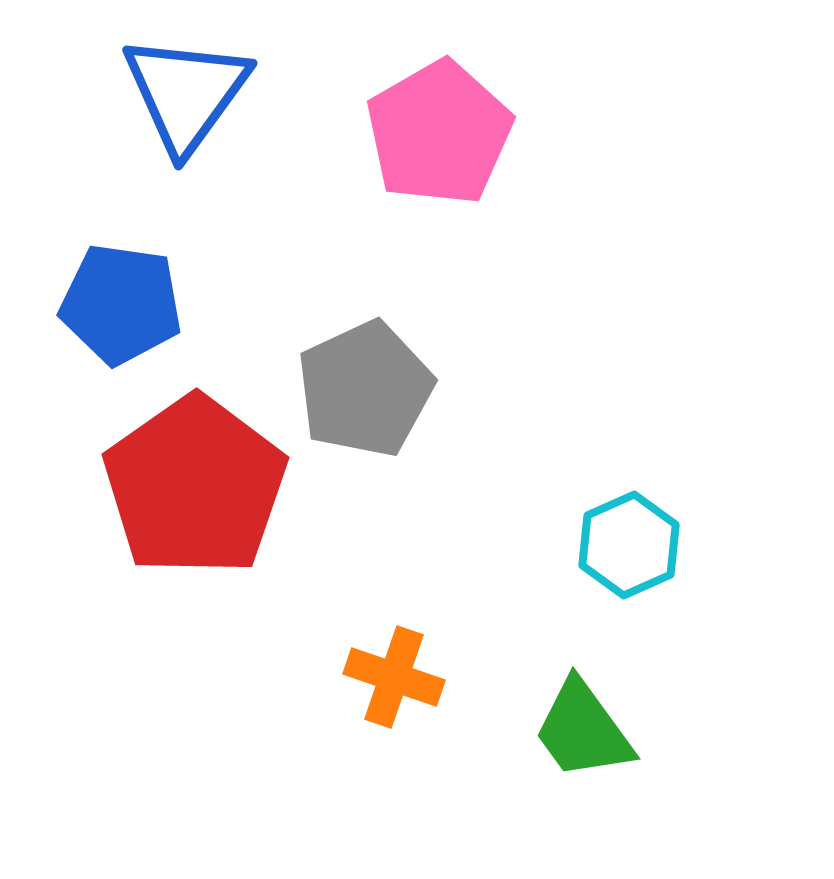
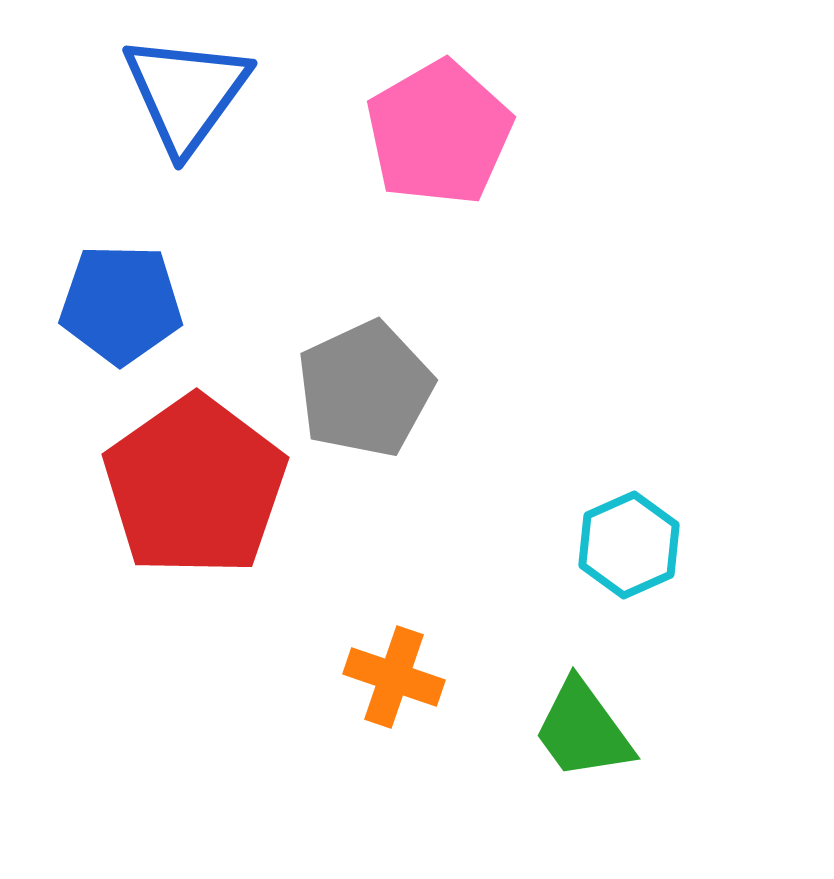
blue pentagon: rotated 7 degrees counterclockwise
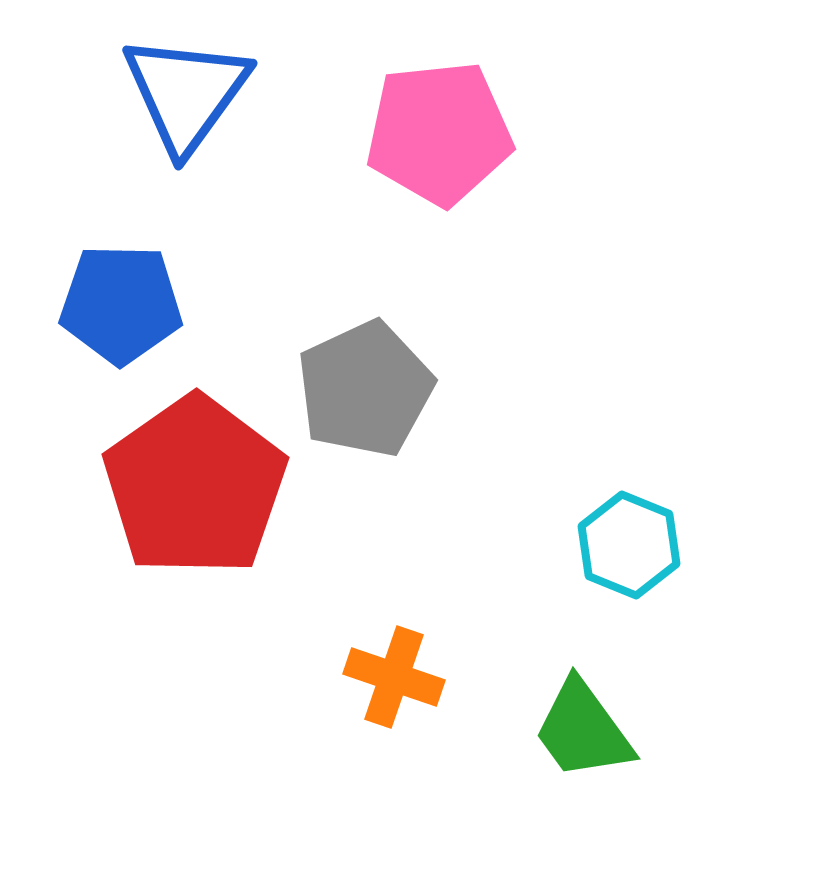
pink pentagon: rotated 24 degrees clockwise
cyan hexagon: rotated 14 degrees counterclockwise
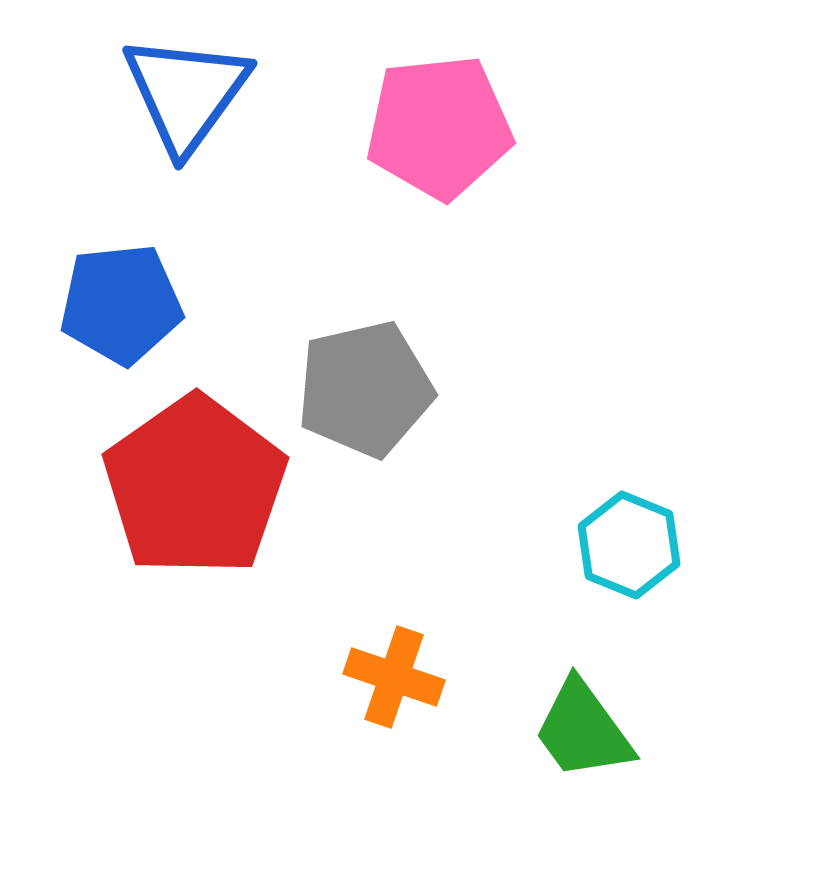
pink pentagon: moved 6 px up
blue pentagon: rotated 7 degrees counterclockwise
gray pentagon: rotated 12 degrees clockwise
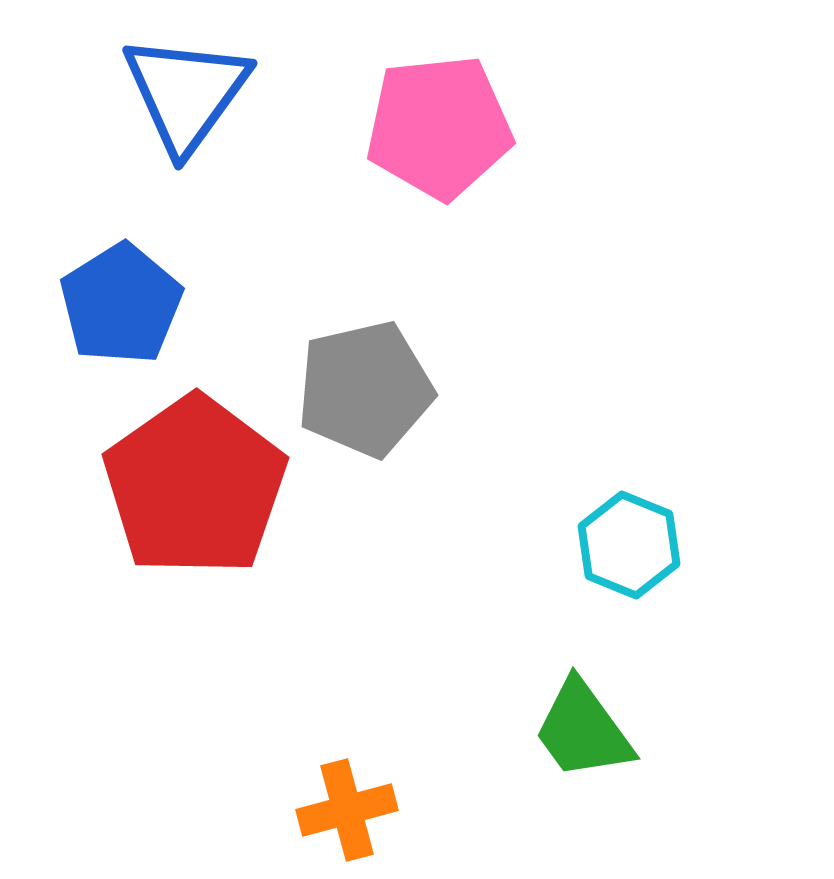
blue pentagon: rotated 26 degrees counterclockwise
orange cross: moved 47 px left, 133 px down; rotated 34 degrees counterclockwise
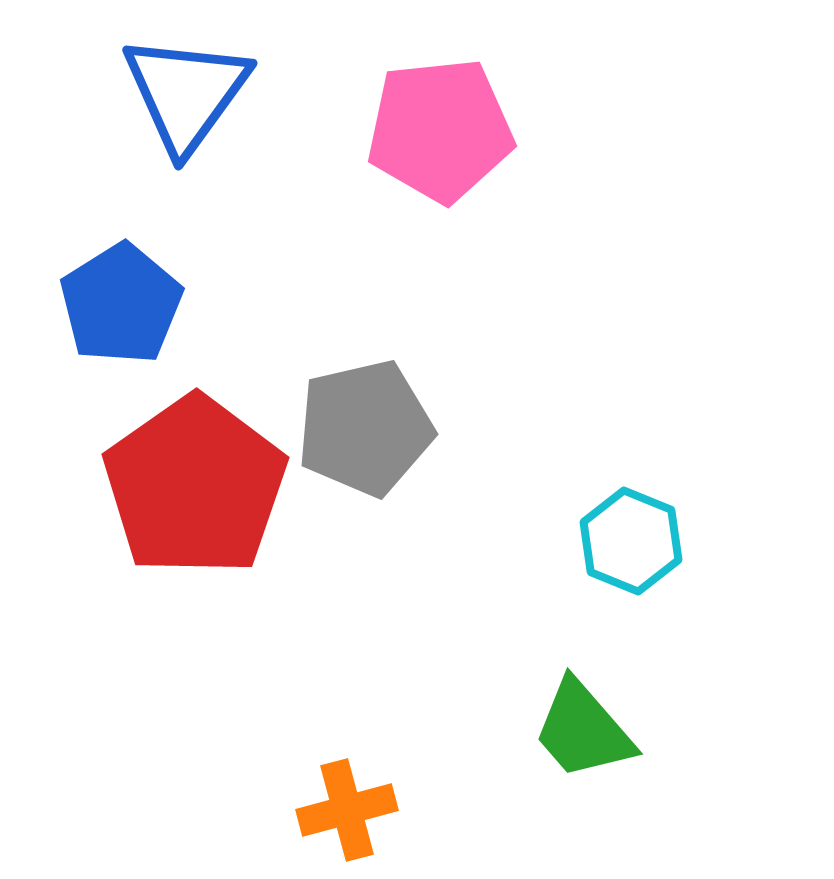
pink pentagon: moved 1 px right, 3 px down
gray pentagon: moved 39 px down
cyan hexagon: moved 2 px right, 4 px up
green trapezoid: rotated 5 degrees counterclockwise
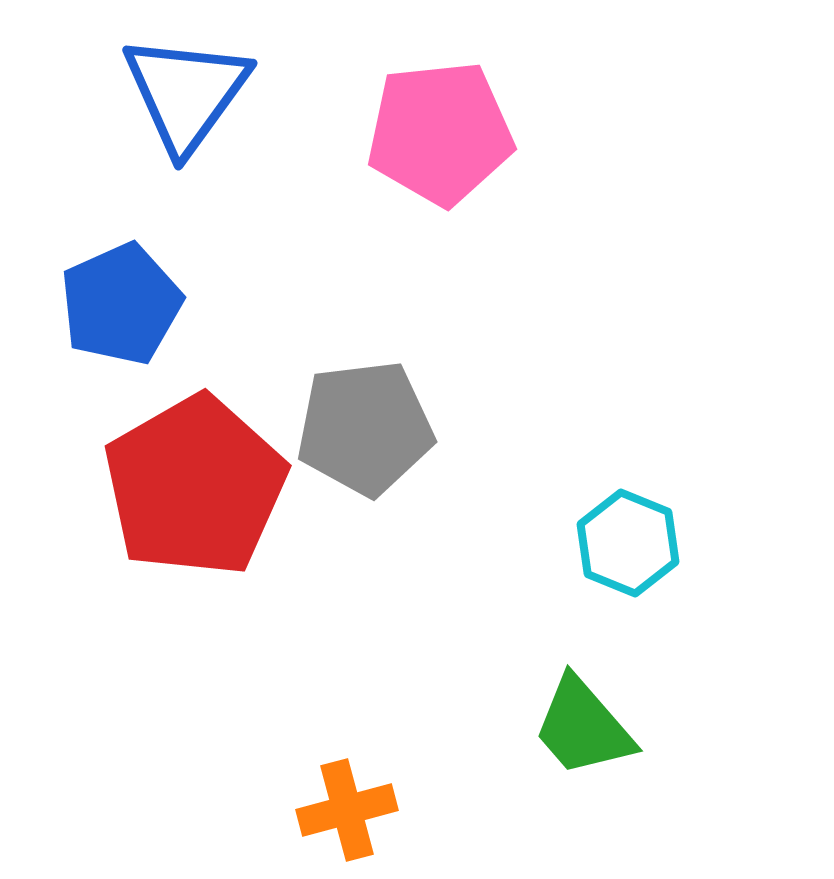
pink pentagon: moved 3 px down
blue pentagon: rotated 8 degrees clockwise
gray pentagon: rotated 6 degrees clockwise
red pentagon: rotated 5 degrees clockwise
cyan hexagon: moved 3 px left, 2 px down
green trapezoid: moved 3 px up
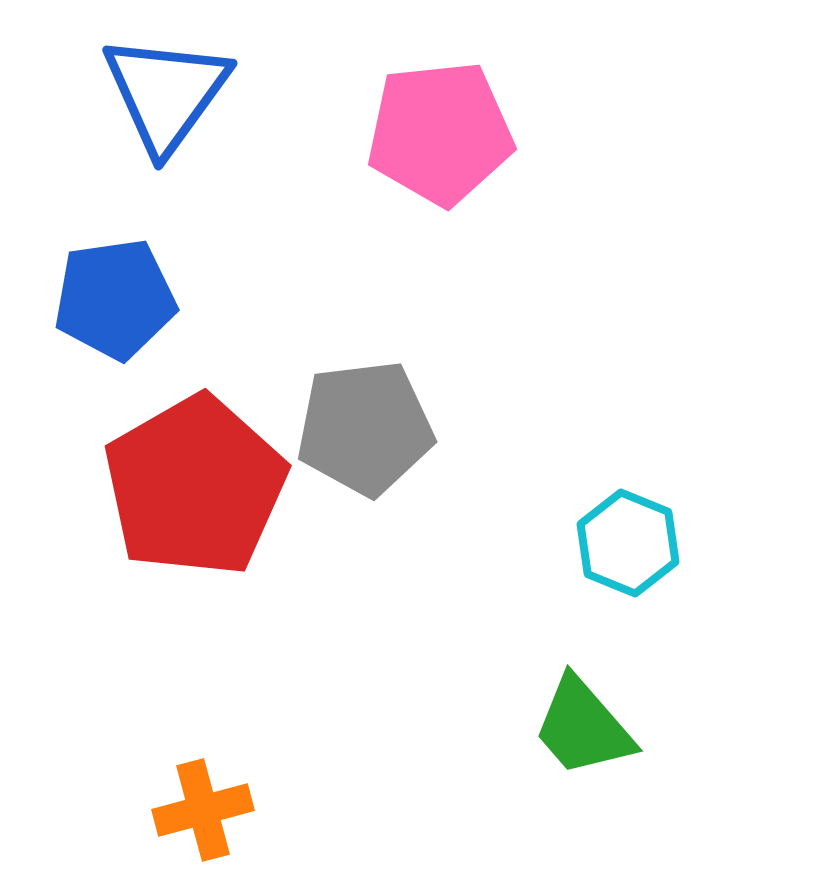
blue triangle: moved 20 px left
blue pentagon: moved 6 px left, 5 px up; rotated 16 degrees clockwise
orange cross: moved 144 px left
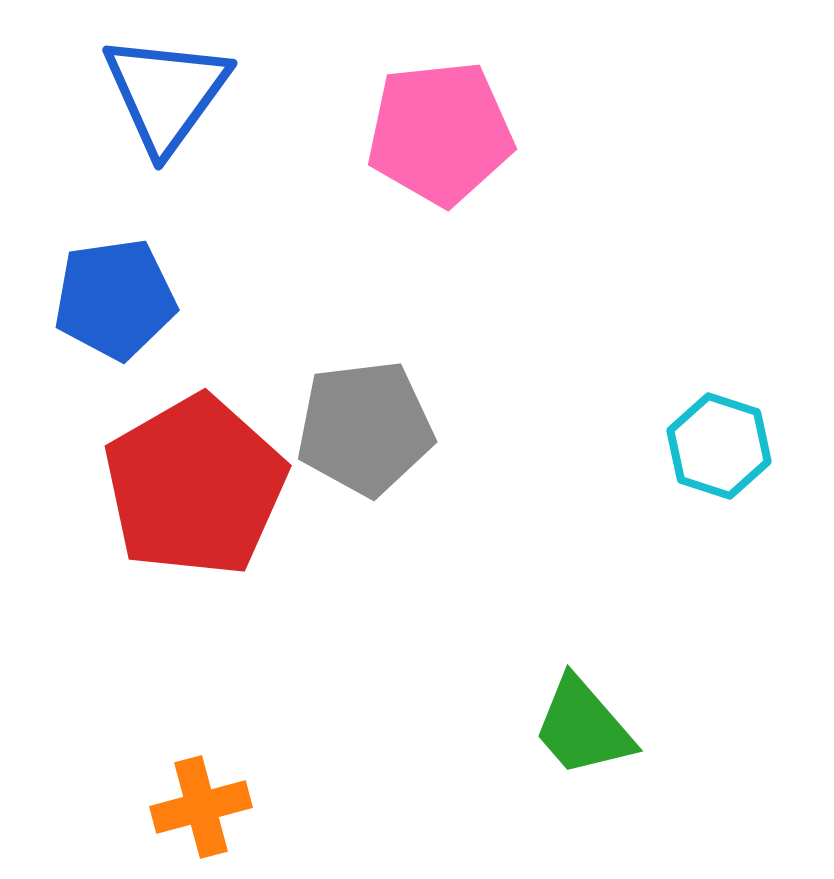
cyan hexagon: moved 91 px right, 97 px up; rotated 4 degrees counterclockwise
orange cross: moved 2 px left, 3 px up
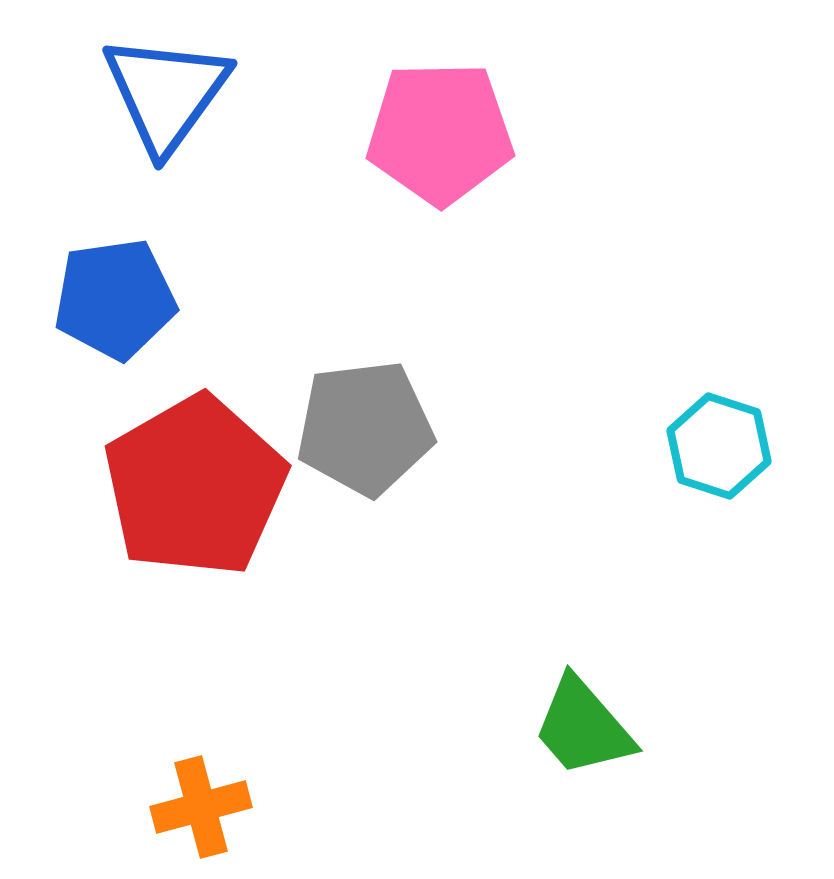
pink pentagon: rotated 5 degrees clockwise
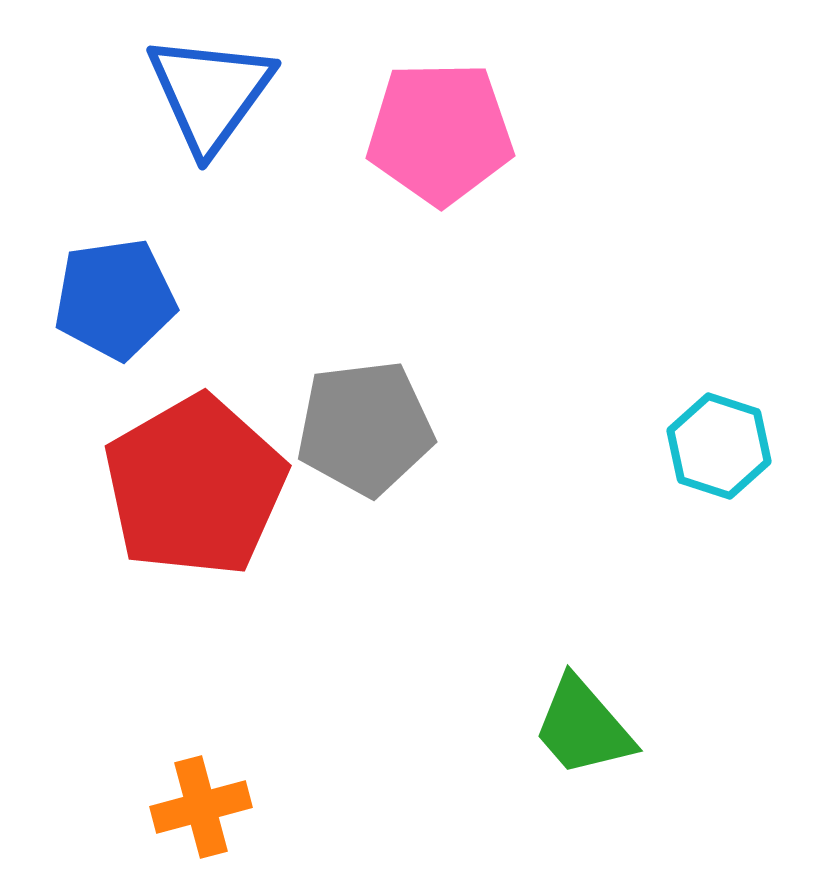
blue triangle: moved 44 px right
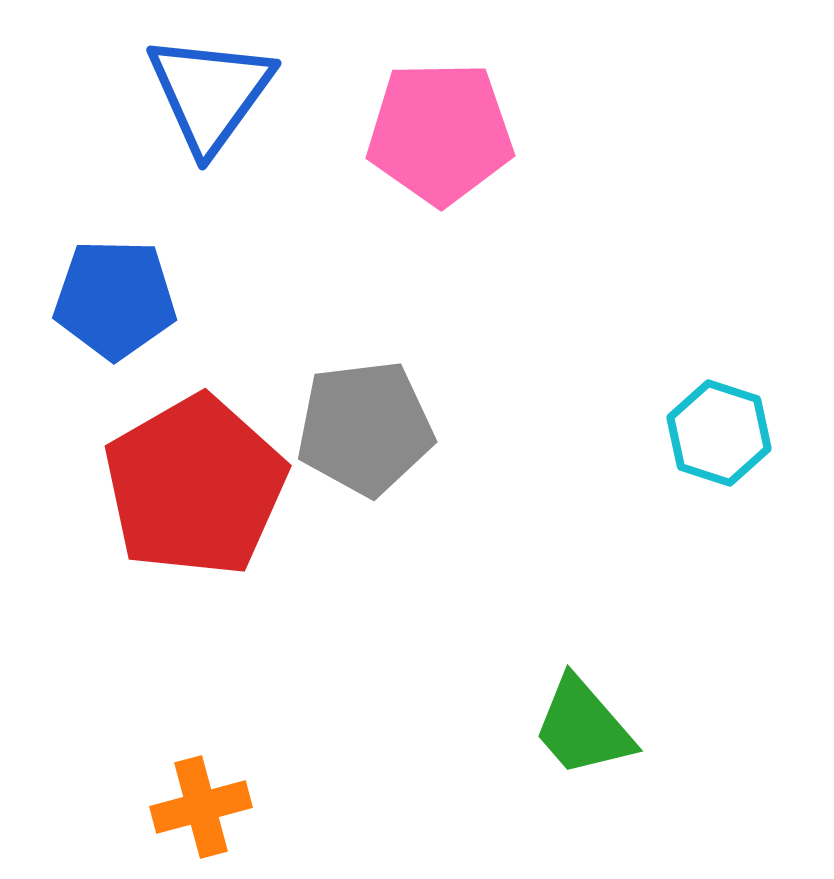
blue pentagon: rotated 9 degrees clockwise
cyan hexagon: moved 13 px up
